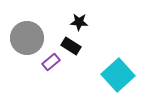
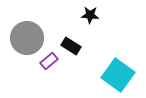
black star: moved 11 px right, 7 px up
purple rectangle: moved 2 px left, 1 px up
cyan square: rotated 12 degrees counterclockwise
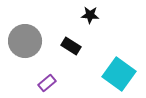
gray circle: moved 2 px left, 3 px down
purple rectangle: moved 2 px left, 22 px down
cyan square: moved 1 px right, 1 px up
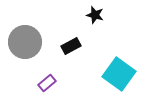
black star: moved 5 px right; rotated 12 degrees clockwise
gray circle: moved 1 px down
black rectangle: rotated 60 degrees counterclockwise
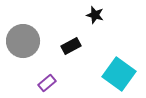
gray circle: moved 2 px left, 1 px up
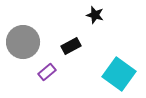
gray circle: moved 1 px down
purple rectangle: moved 11 px up
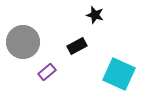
black rectangle: moved 6 px right
cyan square: rotated 12 degrees counterclockwise
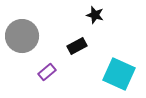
gray circle: moved 1 px left, 6 px up
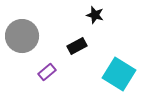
cyan square: rotated 8 degrees clockwise
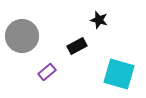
black star: moved 4 px right, 5 px down
cyan square: rotated 16 degrees counterclockwise
